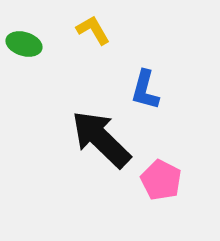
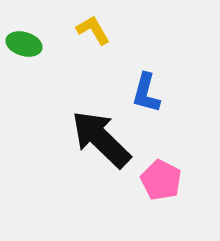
blue L-shape: moved 1 px right, 3 px down
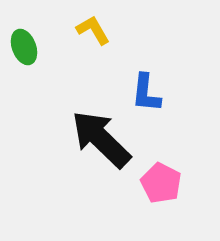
green ellipse: moved 3 px down; rotated 52 degrees clockwise
blue L-shape: rotated 9 degrees counterclockwise
pink pentagon: moved 3 px down
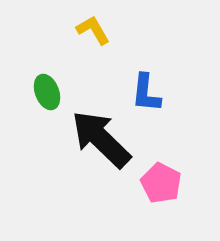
green ellipse: moved 23 px right, 45 px down
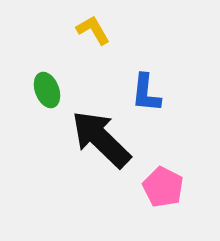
green ellipse: moved 2 px up
pink pentagon: moved 2 px right, 4 px down
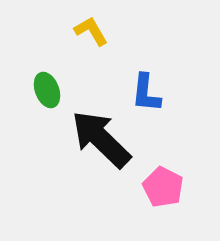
yellow L-shape: moved 2 px left, 1 px down
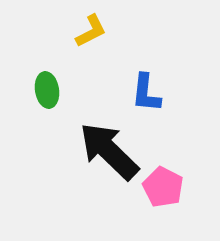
yellow L-shape: rotated 93 degrees clockwise
green ellipse: rotated 12 degrees clockwise
black arrow: moved 8 px right, 12 px down
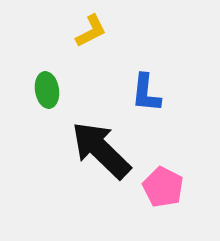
black arrow: moved 8 px left, 1 px up
